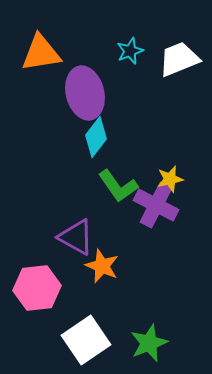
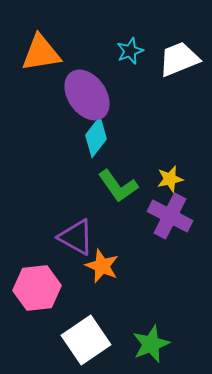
purple ellipse: moved 2 px right, 2 px down; rotated 21 degrees counterclockwise
purple cross: moved 14 px right, 11 px down
green star: moved 2 px right, 1 px down
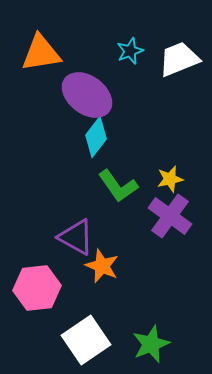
purple ellipse: rotated 18 degrees counterclockwise
purple cross: rotated 9 degrees clockwise
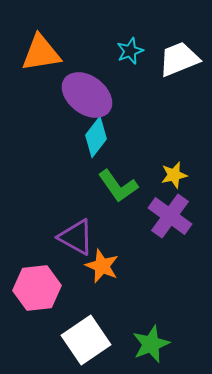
yellow star: moved 4 px right, 4 px up
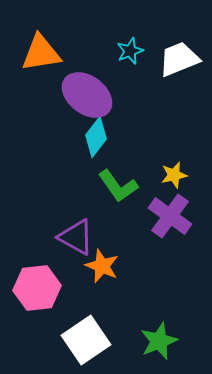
green star: moved 8 px right, 3 px up
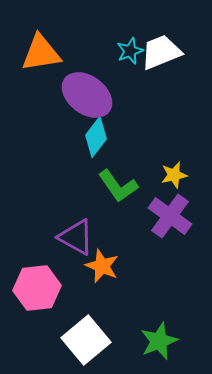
white trapezoid: moved 18 px left, 7 px up
white square: rotated 6 degrees counterclockwise
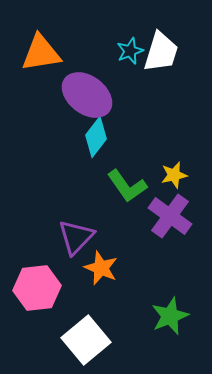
white trapezoid: rotated 129 degrees clockwise
green L-shape: moved 9 px right
purple triangle: rotated 45 degrees clockwise
orange star: moved 1 px left, 2 px down
green star: moved 11 px right, 25 px up
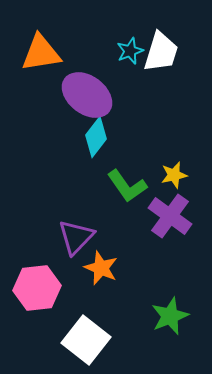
white square: rotated 12 degrees counterclockwise
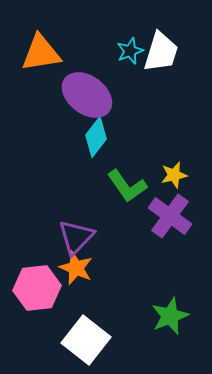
orange star: moved 25 px left
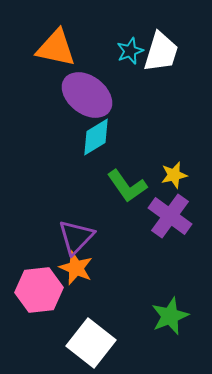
orange triangle: moved 15 px right, 5 px up; rotated 21 degrees clockwise
cyan diamond: rotated 21 degrees clockwise
pink hexagon: moved 2 px right, 2 px down
white square: moved 5 px right, 3 px down
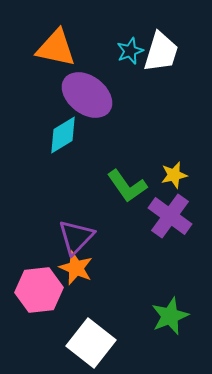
cyan diamond: moved 33 px left, 2 px up
